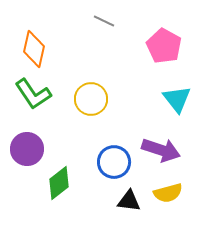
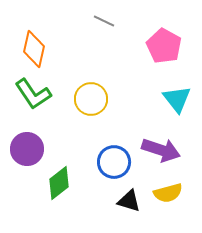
black triangle: rotated 10 degrees clockwise
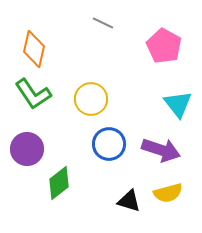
gray line: moved 1 px left, 2 px down
cyan triangle: moved 1 px right, 5 px down
blue circle: moved 5 px left, 18 px up
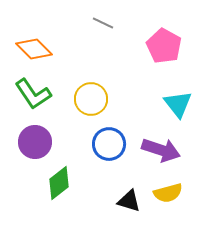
orange diamond: rotated 57 degrees counterclockwise
purple circle: moved 8 px right, 7 px up
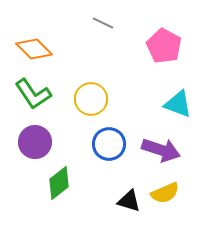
cyan triangle: rotated 32 degrees counterclockwise
yellow semicircle: moved 3 px left; rotated 8 degrees counterclockwise
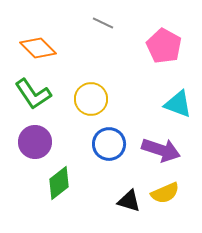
orange diamond: moved 4 px right, 1 px up
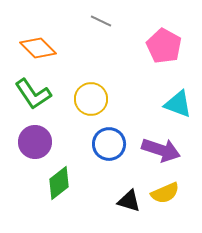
gray line: moved 2 px left, 2 px up
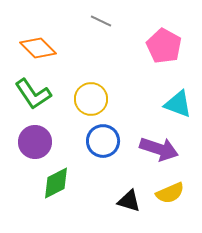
blue circle: moved 6 px left, 3 px up
purple arrow: moved 2 px left, 1 px up
green diamond: moved 3 px left; rotated 12 degrees clockwise
yellow semicircle: moved 5 px right
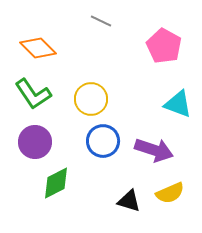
purple arrow: moved 5 px left, 1 px down
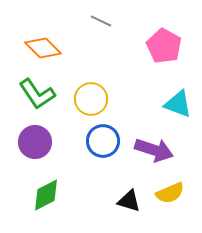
orange diamond: moved 5 px right
green L-shape: moved 4 px right
green diamond: moved 10 px left, 12 px down
